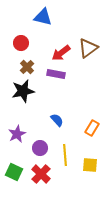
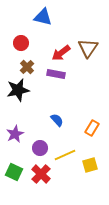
brown triangle: rotated 20 degrees counterclockwise
black star: moved 5 px left, 1 px up
purple star: moved 2 px left
yellow line: rotated 70 degrees clockwise
yellow square: rotated 21 degrees counterclockwise
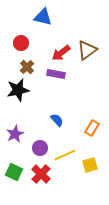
brown triangle: moved 1 px left, 2 px down; rotated 20 degrees clockwise
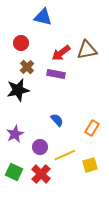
brown triangle: rotated 25 degrees clockwise
purple circle: moved 1 px up
